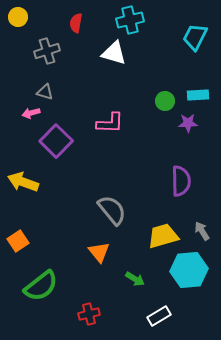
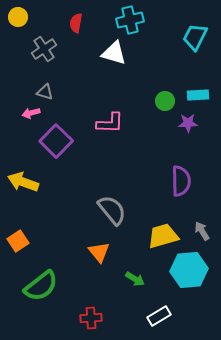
gray cross: moved 3 px left, 2 px up; rotated 15 degrees counterclockwise
red cross: moved 2 px right, 4 px down; rotated 10 degrees clockwise
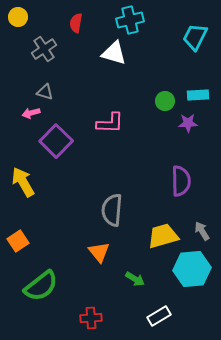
yellow arrow: rotated 40 degrees clockwise
gray semicircle: rotated 136 degrees counterclockwise
cyan hexagon: moved 3 px right, 1 px up
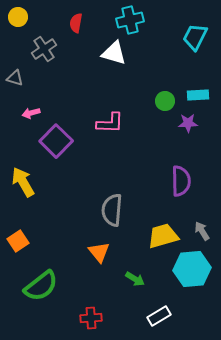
gray triangle: moved 30 px left, 14 px up
